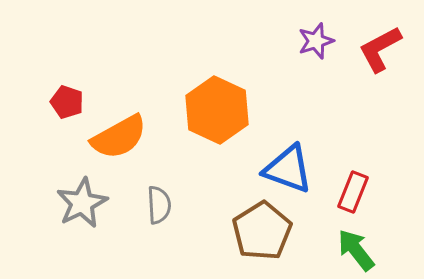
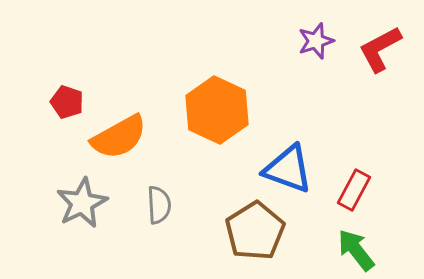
red rectangle: moved 1 px right, 2 px up; rotated 6 degrees clockwise
brown pentagon: moved 7 px left
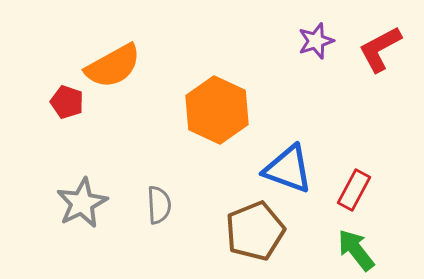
orange semicircle: moved 6 px left, 71 px up
brown pentagon: rotated 10 degrees clockwise
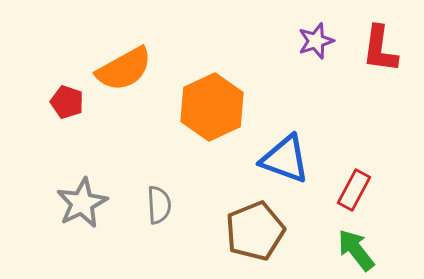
red L-shape: rotated 54 degrees counterclockwise
orange semicircle: moved 11 px right, 3 px down
orange hexagon: moved 5 px left, 3 px up; rotated 10 degrees clockwise
blue triangle: moved 3 px left, 10 px up
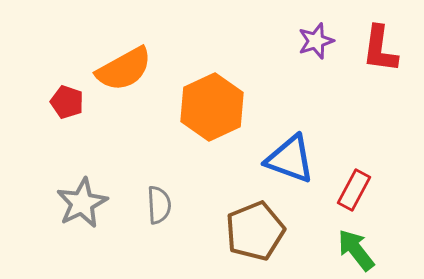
blue triangle: moved 5 px right
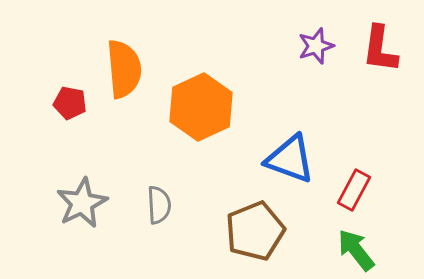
purple star: moved 5 px down
orange semicircle: rotated 66 degrees counterclockwise
red pentagon: moved 3 px right, 1 px down; rotated 8 degrees counterclockwise
orange hexagon: moved 11 px left
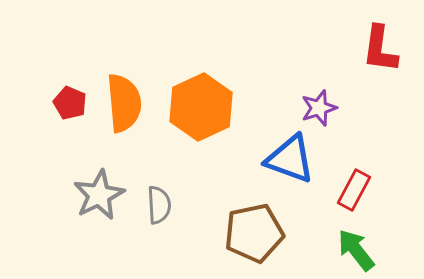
purple star: moved 3 px right, 62 px down
orange semicircle: moved 34 px down
red pentagon: rotated 12 degrees clockwise
gray star: moved 17 px right, 8 px up
brown pentagon: moved 1 px left, 2 px down; rotated 10 degrees clockwise
